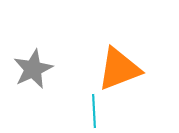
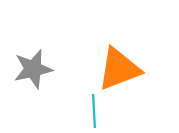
gray star: rotated 12 degrees clockwise
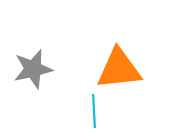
orange triangle: rotated 15 degrees clockwise
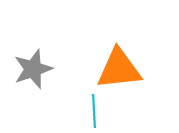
gray star: rotated 6 degrees counterclockwise
